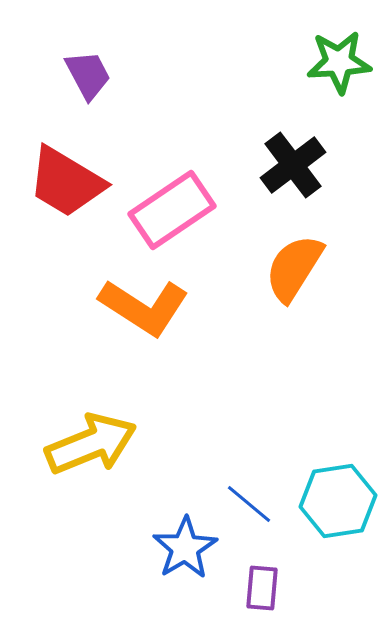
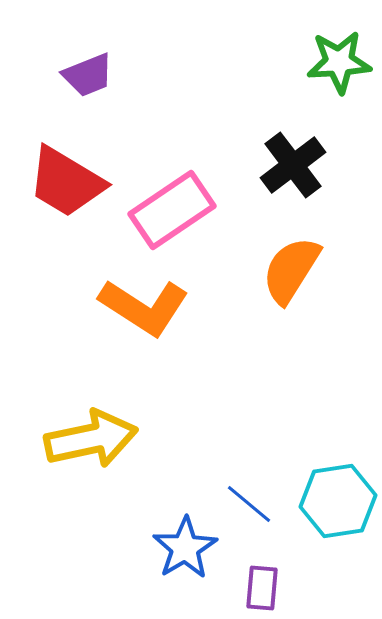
purple trapezoid: rotated 96 degrees clockwise
orange semicircle: moved 3 px left, 2 px down
yellow arrow: moved 5 px up; rotated 10 degrees clockwise
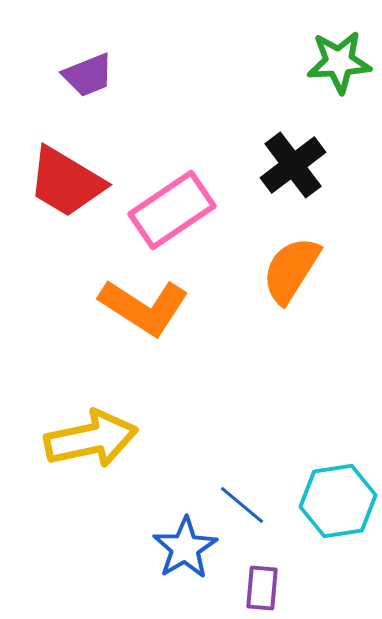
blue line: moved 7 px left, 1 px down
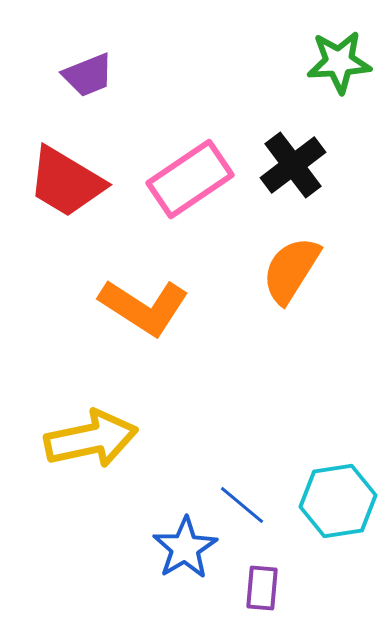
pink rectangle: moved 18 px right, 31 px up
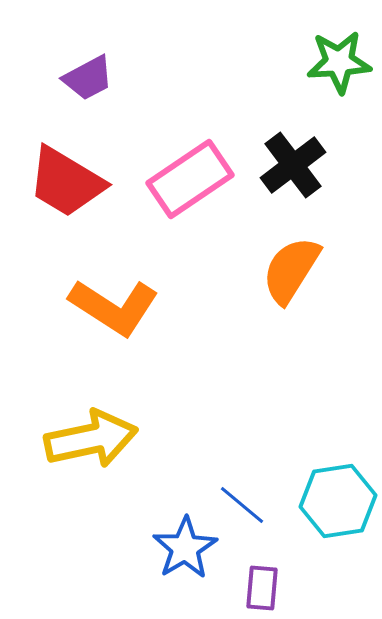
purple trapezoid: moved 3 px down; rotated 6 degrees counterclockwise
orange L-shape: moved 30 px left
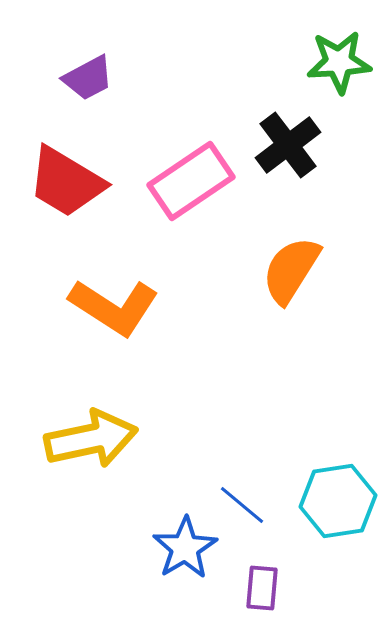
black cross: moved 5 px left, 20 px up
pink rectangle: moved 1 px right, 2 px down
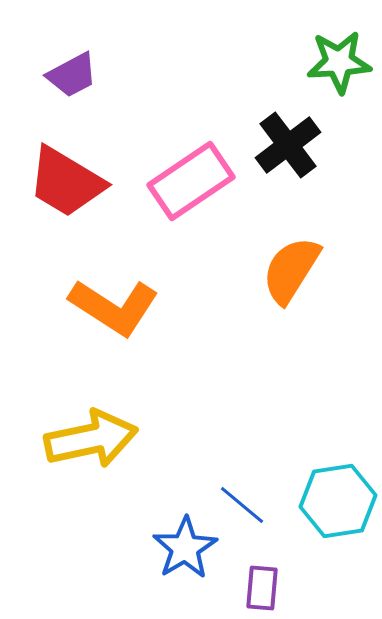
purple trapezoid: moved 16 px left, 3 px up
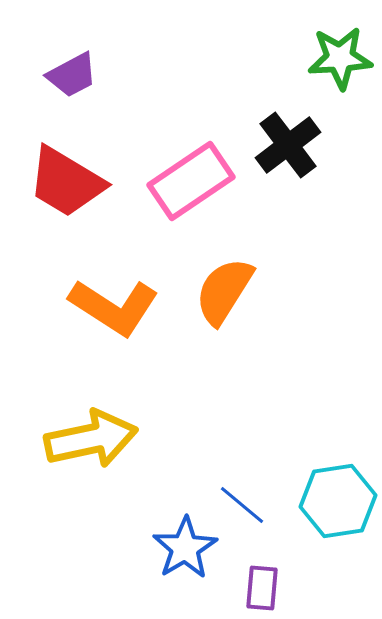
green star: moved 1 px right, 4 px up
orange semicircle: moved 67 px left, 21 px down
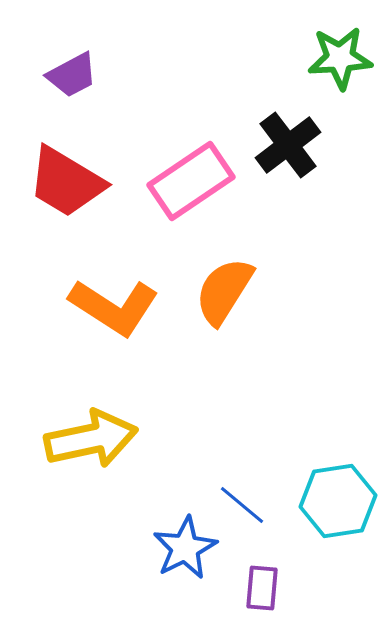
blue star: rotated 4 degrees clockwise
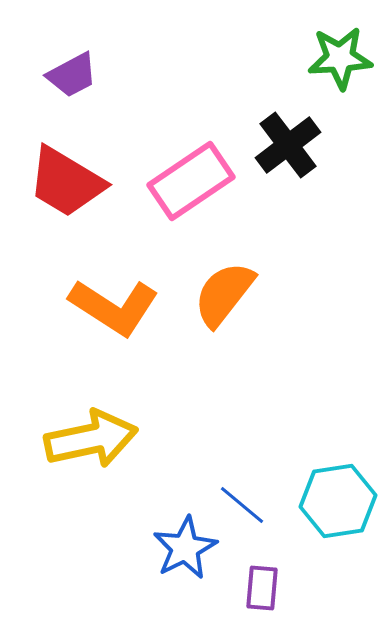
orange semicircle: moved 3 px down; rotated 6 degrees clockwise
